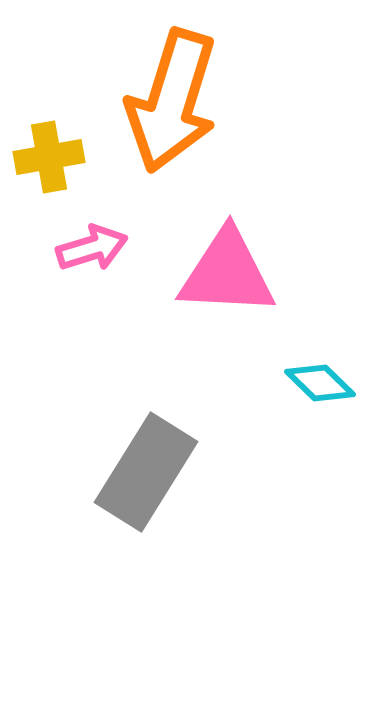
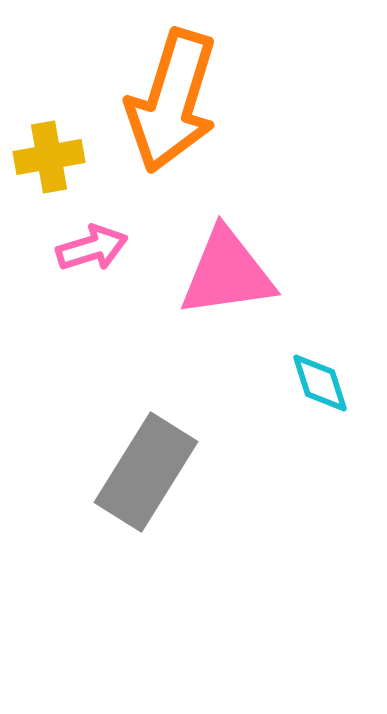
pink triangle: rotated 11 degrees counterclockwise
cyan diamond: rotated 28 degrees clockwise
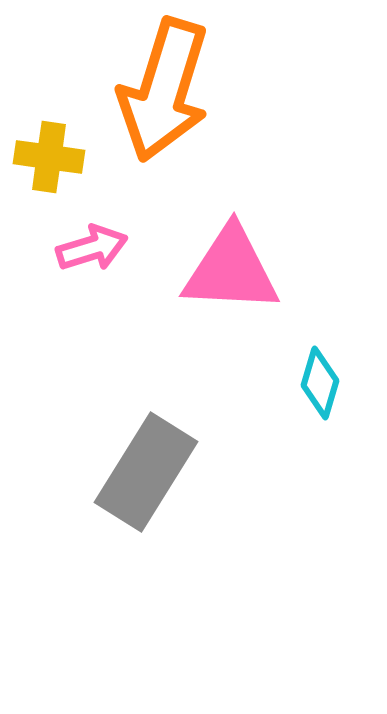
orange arrow: moved 8 px left, 11 px up
yellow cross: rotated 18 degrees clockwise
pink triangle: moved 4 px right, 3 px up; rotated 11 degrees clockwise
cyan diamond: rotated 34 degrees clockwise
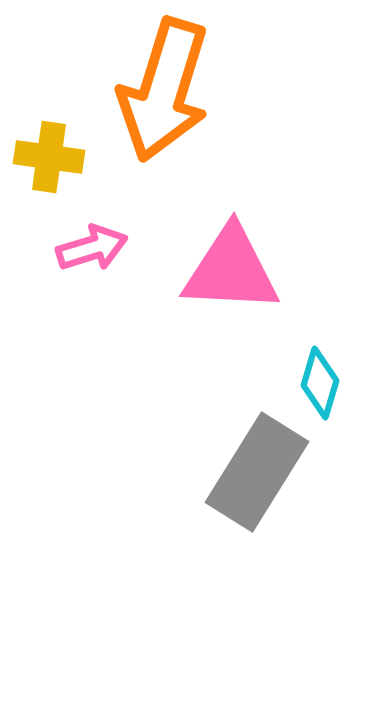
gray rectangle: moved 111 px right
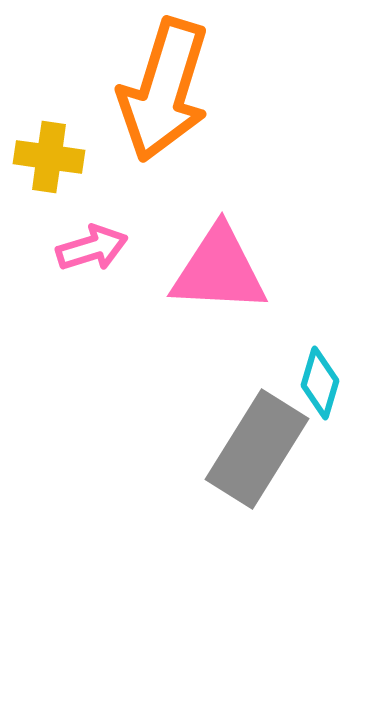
pink triangle: moved 12 px left
gray rectangle: moved 23 px up
